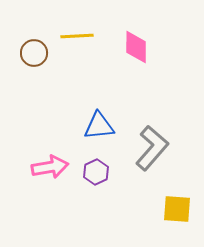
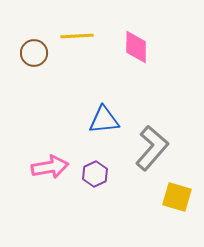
blue triangle: moved 5 px right, 6 px up
purple hexagon: moved 1 px left, 2 px down
yellow square: moved 12 px up; rotated 12 degrees clockwise
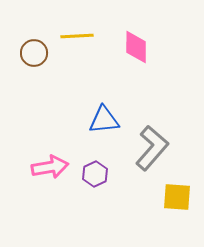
yellow square: rotated 12 degrees counterclockwise
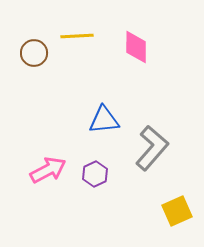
pink arrow: moved 2 px left, 3 px down; rotated 18 degrees counterclockwise
yellow square: moved 14 px down; rotated 28 degrees counterclockwise
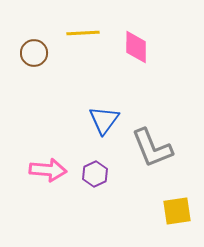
yellow line: moved 6 px right, 3 px up
blue triangle: rotated 48 degrees counterclockwise
gray L-shape: rotated 117 degrees clockwise
pink arrow: rotated 33 degrees clockwise
yellow square: rotated 16 degrees clockwise
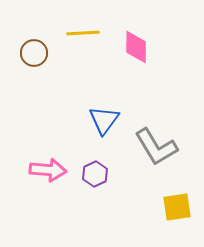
gray L-shape: moved 4 px right, 1 px up; rotated 9 degrees counterclockwise
yellow square: moved 4 px up
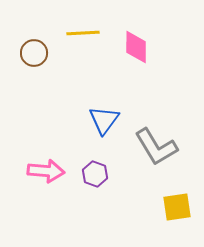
pink arrow: moved 2 px left, 1 px down
purple hexagon: rotated 15 degrees counterclockwise
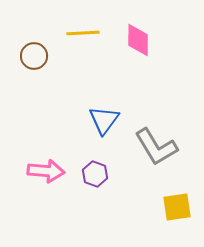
pink diamond: moved 2 px right, 7 px up
brown circle: moved 3 px down
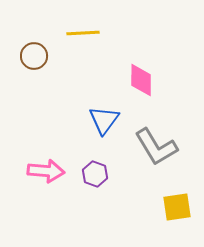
pink diamond: moved 3 px right, 40 px down
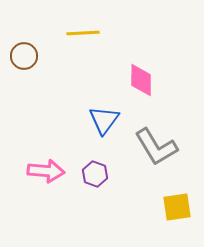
brown circle: moved 10 px left
